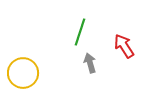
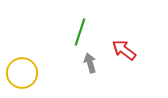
red arrow: moved 4 px down; rotated 20 degrees counterclockwise
yellow circle: moved 1 px left
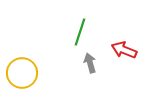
red arrow: rotated 15 degrees counterclockwise
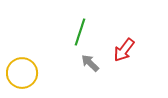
red arrow: rotated 75 degrees counterclockwise
gray arrow: rotated 30 degrees counterclockwise
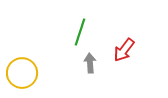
gray arrow: rotated 42 degrees clockwise
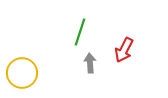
red arrow: rotated 10 degrees counterclockwise
